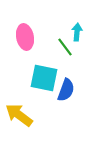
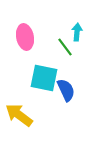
blue semicircle: rotated 45 degrees counterclockwise
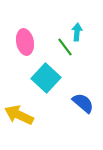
pink ellipse: moved 5 px down
cyan square: moved 2 px right; rotated 32 degrees clockwise
blue semicircle: moved 17 px right, 13 px down; rotated 25 degrees counterclockwise
yellow arrow: rotated 12 degrees counterclockwise
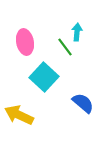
cyan square: moved 2 px left, 1 px up
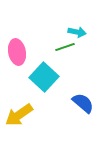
cyan arrow: rotated 96 degrees clockwise
pink ellipse: moved 8 px left, 10 px down
green line: rotated 72 degrees counterclockwise
yellow arrow: rotated 60 degrees counterclockwise
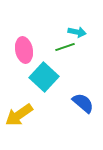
pink ellipse: moved 7 px right, 2 px up
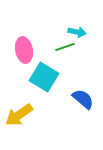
cyan square: rotated 12 degrees counterclockwise
blue semicircle: moved 4 px up
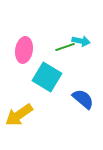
cyan arrow: moved 4 px right, 9 px down
pink ellipse: rotated 20 degrees clockwise
cyan square: moved 3 px right
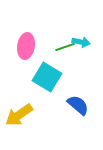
cyan arrow: moved 1 px down
pink ellipse: moved 2 px right, 4 px up
blue semicircle: moved 5 px left, 6 px down
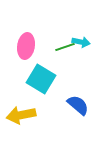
cyan square: moved 6 px left, 2 px down
yellow arrow: moved 2 px right; rotated 24 degrees clockwise
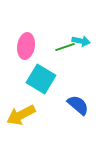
cyan arrow: moved 1 px up
yellow arrow: rotated 16 degrees counterclockwise
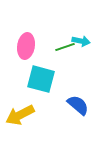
cyan square: rotated 16 degrees counterclockwise
yellow arrow: moved 1 px left
